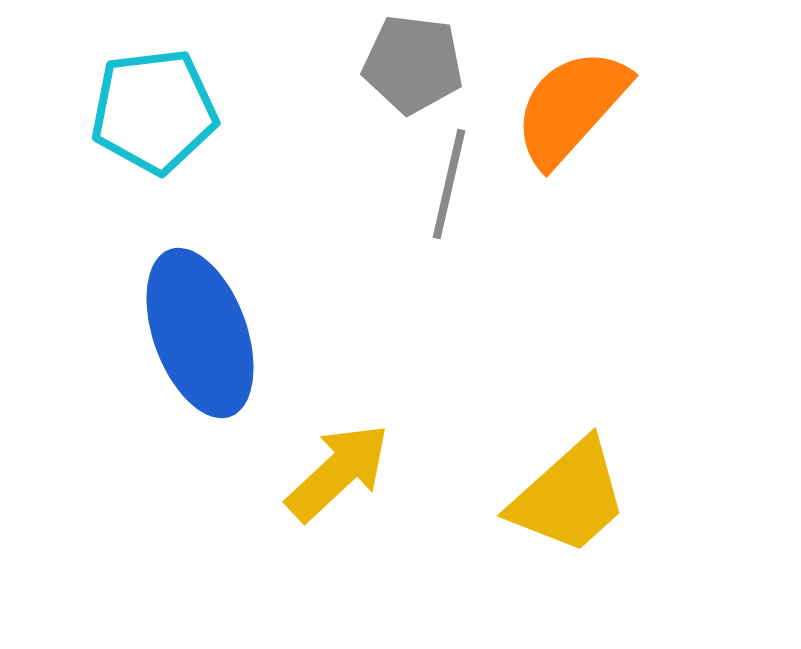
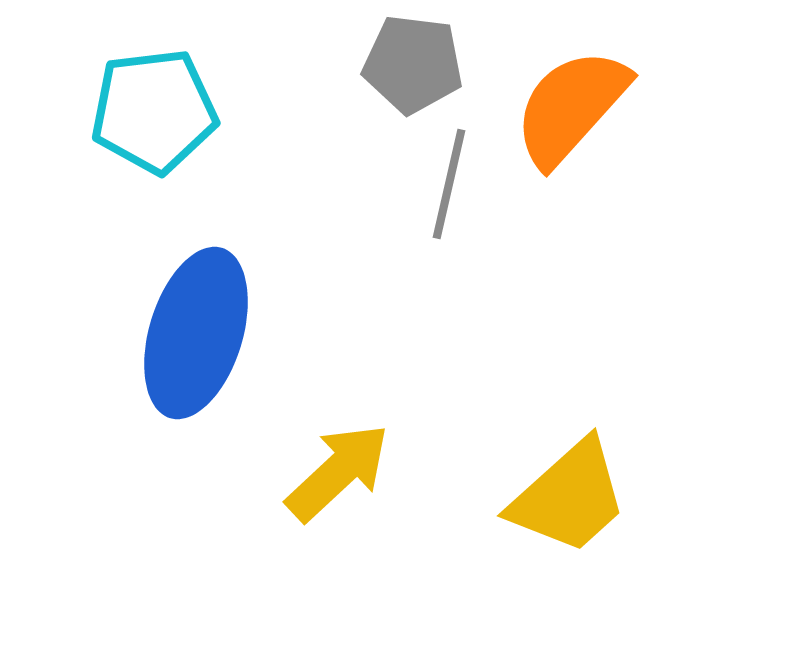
blue ellipse: moved 4 px left; rotated 37 degrees clockwise
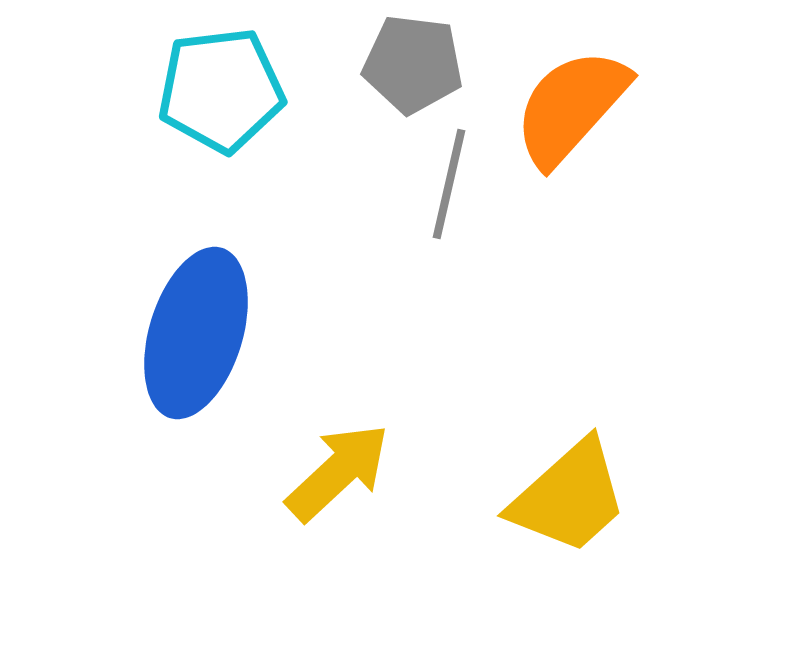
cyan pentagon: moved 67 px right, 21 px up
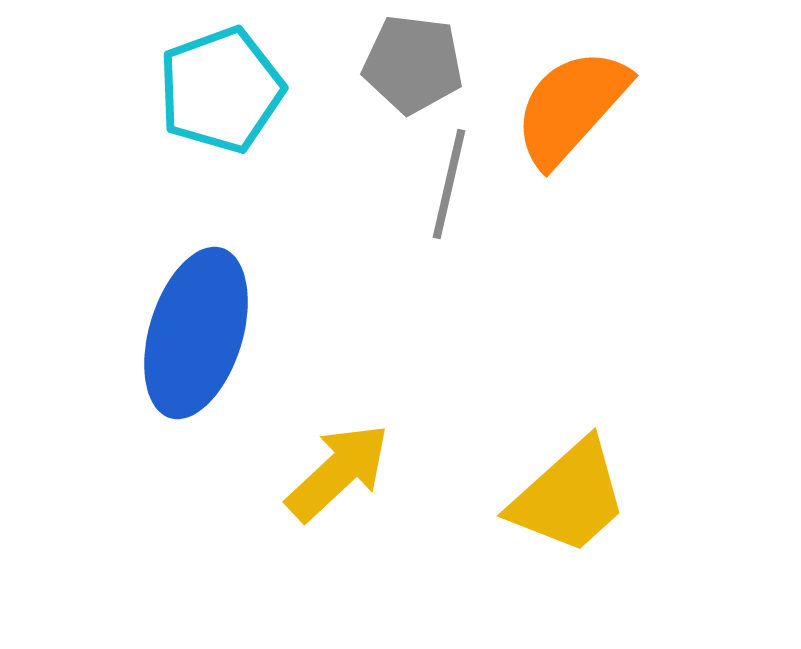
cyan pentagon: rotated 13 degrees counterclockwise
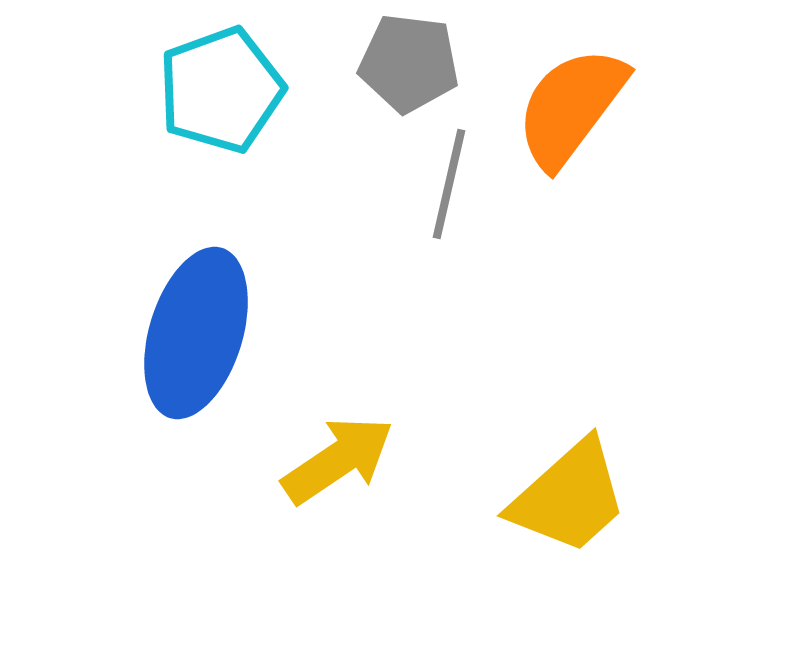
gray pentagon: moved 4 px left, 1 px up
orange semicircle: rotated 5 degrees counterclockwise
yellow arrow: moved 12 px up; rotated 9 degrees clockwise
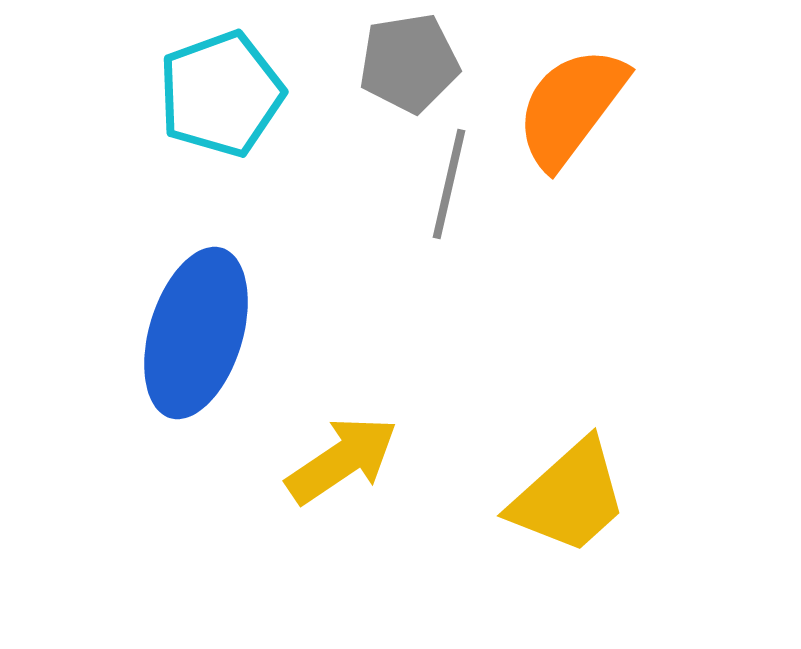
gray pentagon: rotated 16 degrees counterclockwise
cyan pentagon: moved 4 px down
yellow arrow: moved 4 px right
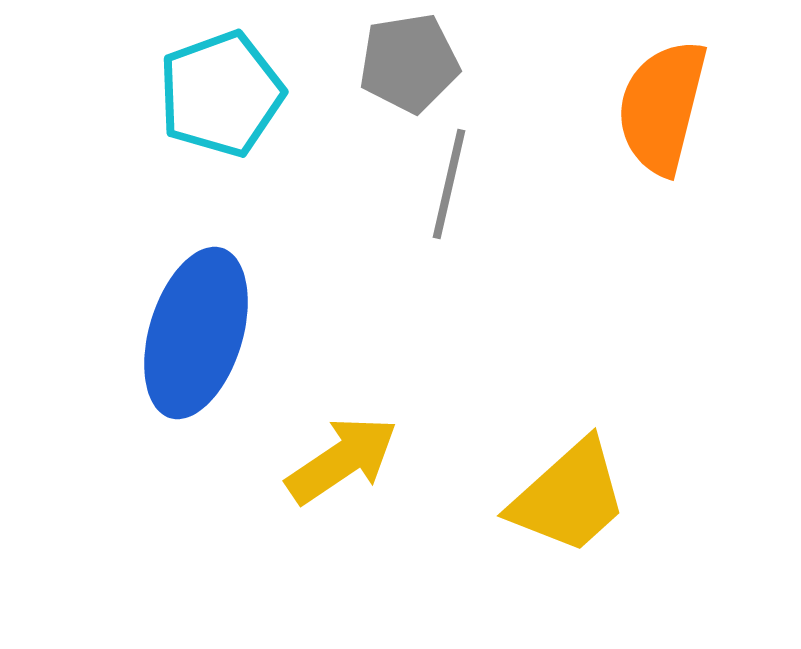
orange semicircle: moved 91 px right; rotated 23 degrees counterclockwise
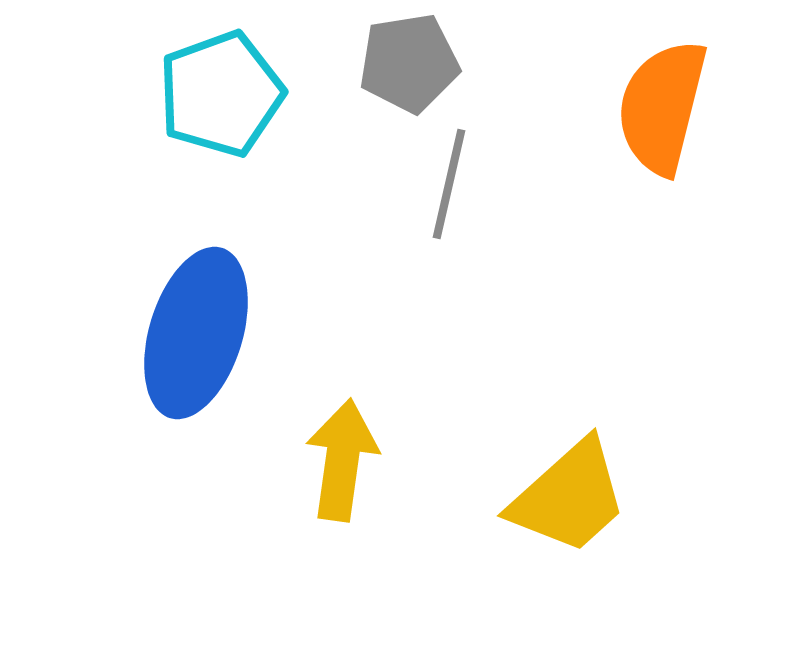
yellow arrow: rotated 48 degrees counterclockwise
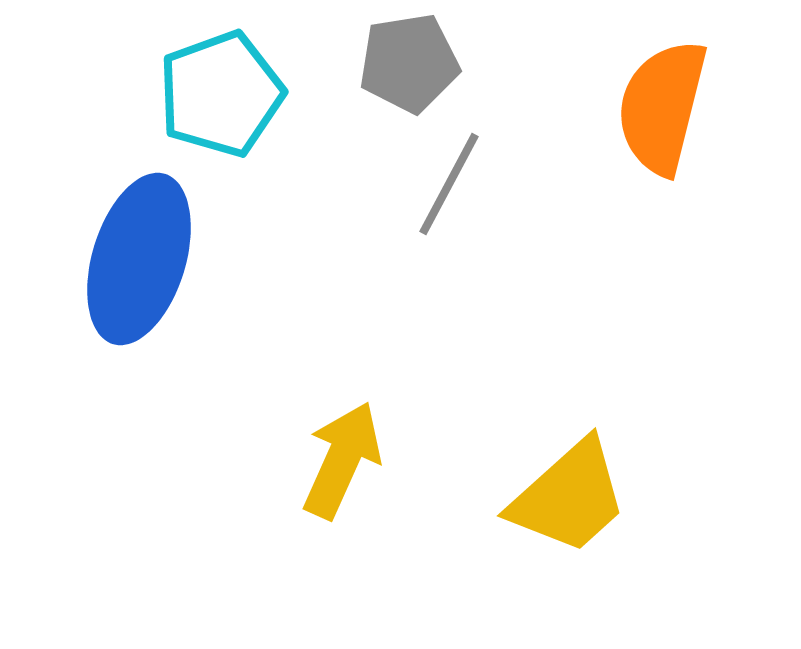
gray line: rotated 15 degrees clockwise
blue ellipse: moved 57 px left, 74 px up
yellow arrow: rotated 16 degrees clockwise
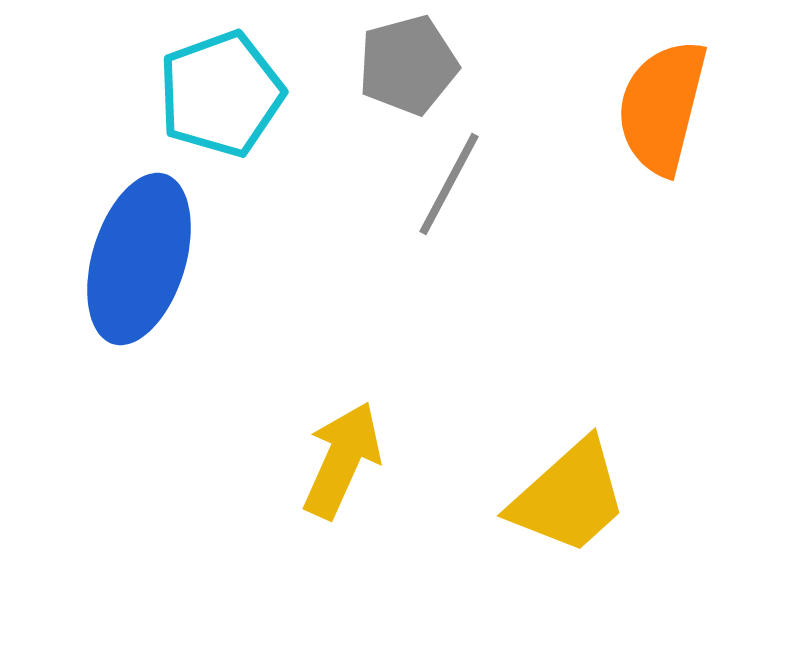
gray pentagon: moved 1 px left, 2 px down; rotated 6 degrees counterclockwise
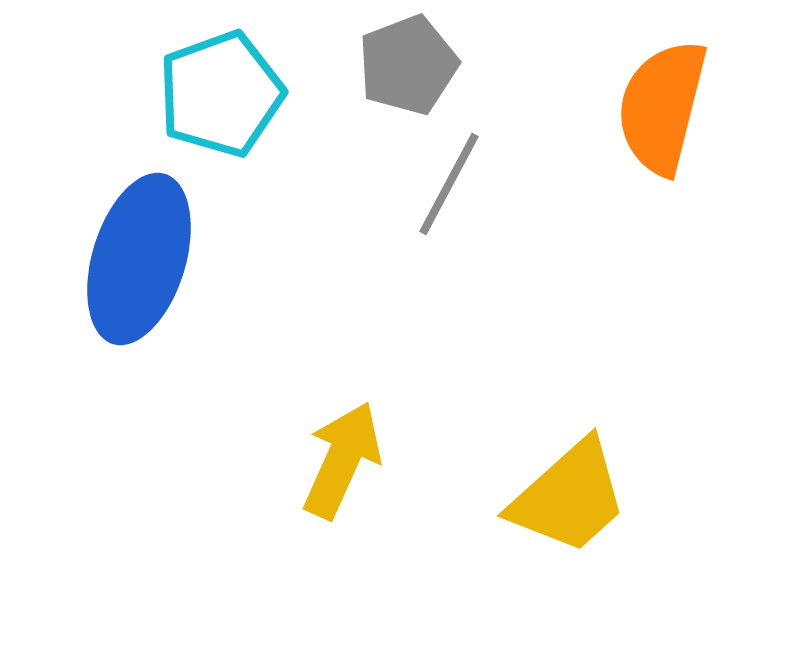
gray pentagon: rotated 6 degrees counterclockwise
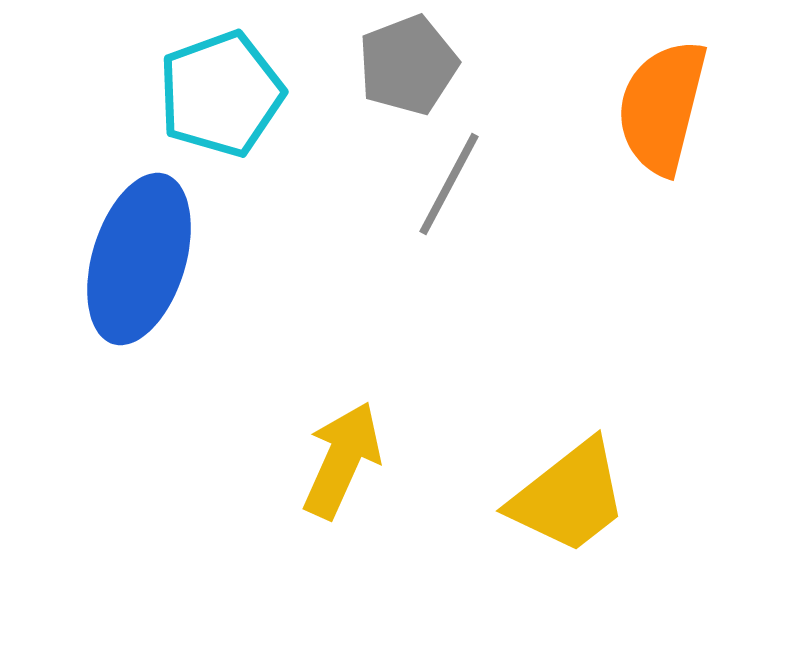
yellow trapezoid: rotated 4 degrees clockwise
